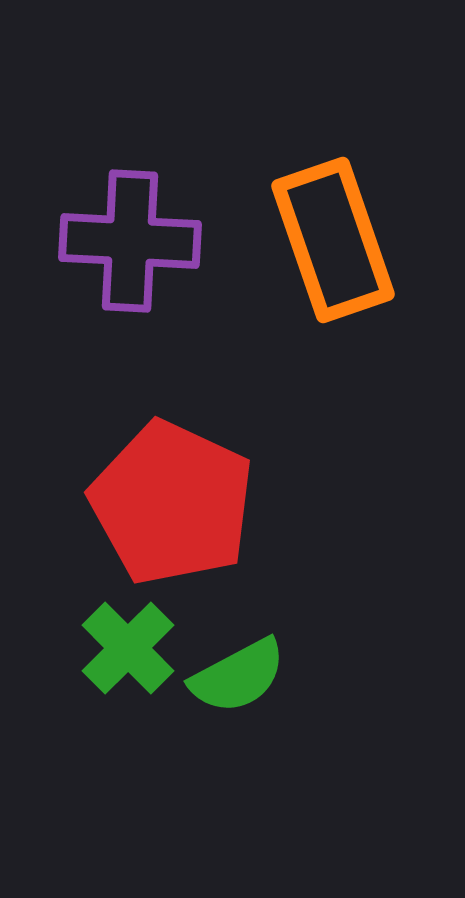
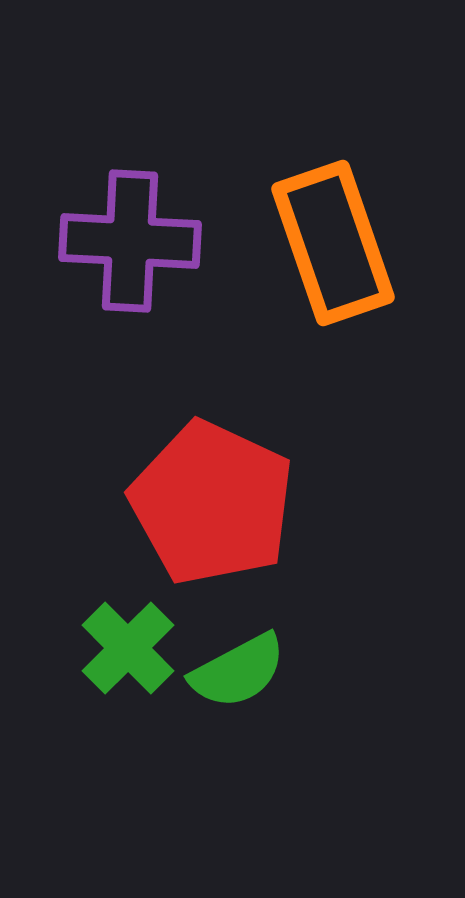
orange rectangle: moved 3 px down
red pentagon: moved 40 px right
green semicircle: moved 5 px up
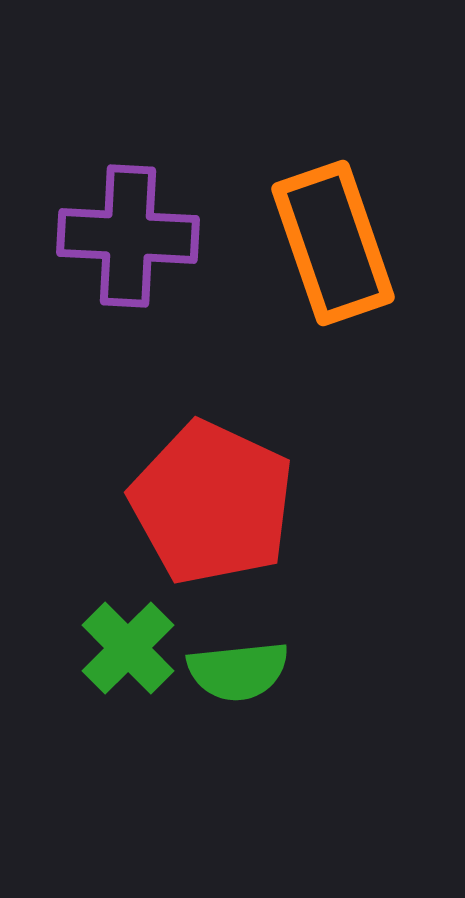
purple cross: moved 2 px left, 5 px up
green semicircle: rotated 22 degrees clockwise
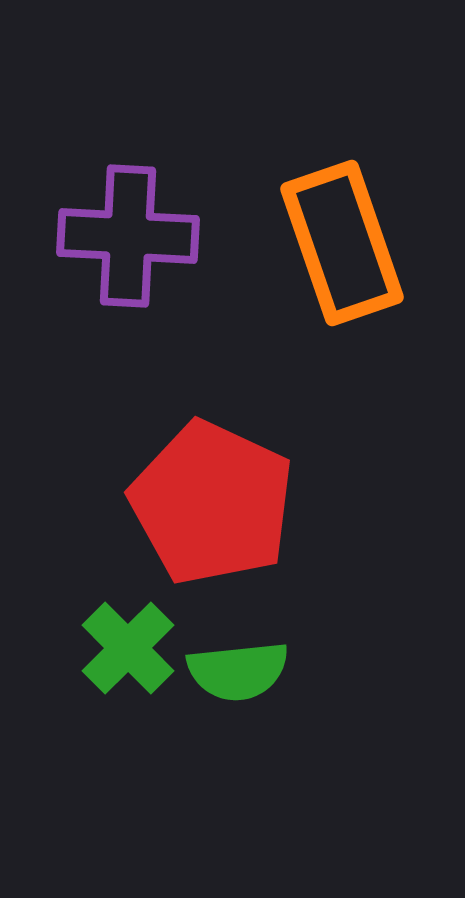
orange rectangle: moved 9 px right
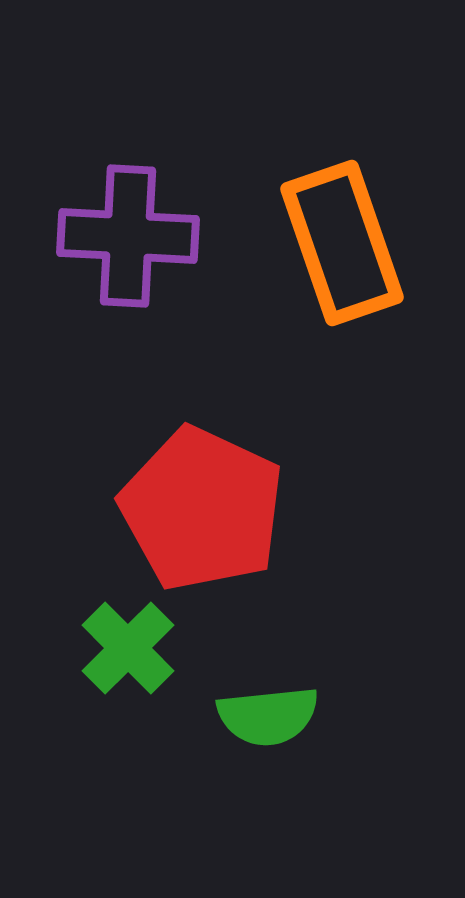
red pentagon: moved 10 px left, 6 px down
green semicircle: moved 30 px right, 45 px down
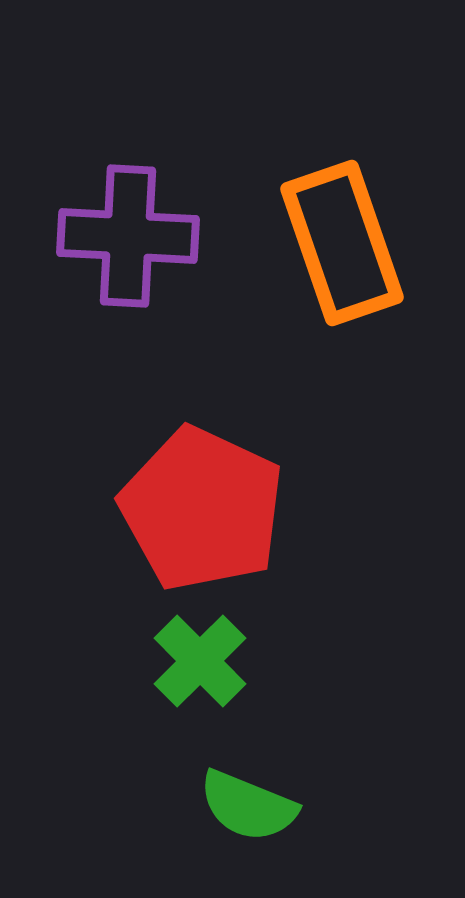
green cross: moved 72 px right, 13 px down
green semicircle: moved 20 px left, 90 px down; rotated 28 degrees clockwise
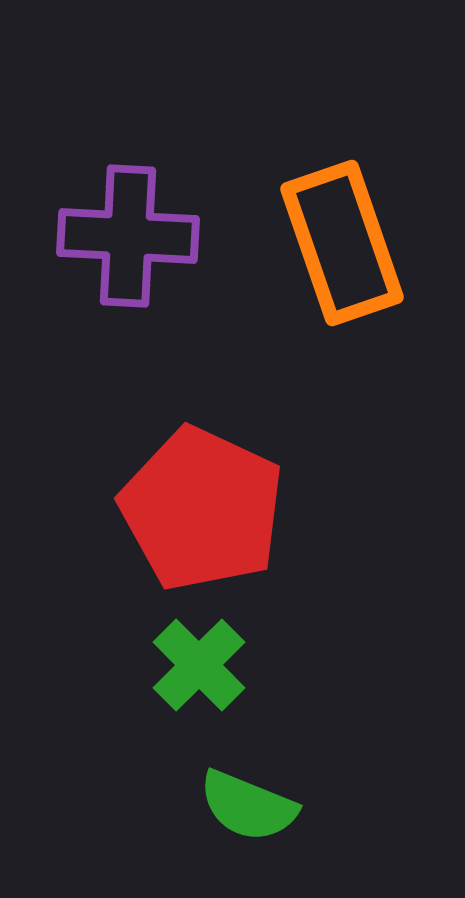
green cross: moved 1 px left, 4 px down
